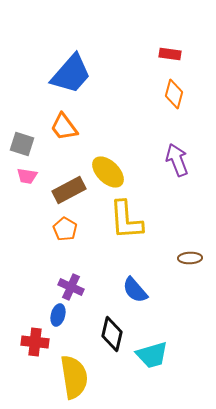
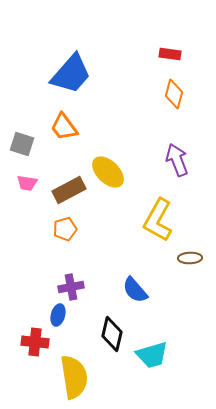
pink trapezoid: moved 7 px down
yellow L-shape: moved 32 px right; rotated 33 degrees clockwise
orange pentagon: rotated 25 degrees clockwise
purple cross: rotated 35 degrees counterclockwise
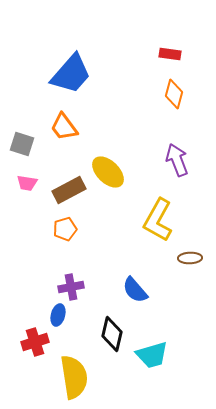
red cross: rotated 24 degrees counterclockwise
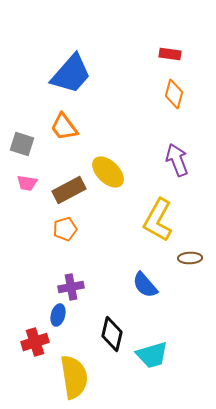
blue semicircle: moved 10 px right, 5 px up
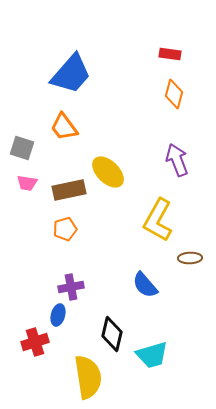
gray square: moved 4 px down
brown rectangle: rotated 16 degrees clockwise
yellow semicircle: moved 14 px right
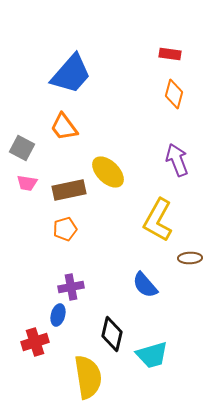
gray square: rotated 10 degrees clockwise
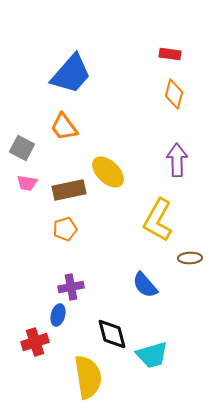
purple arrow: rotated 20 degrees clockwise
black diamond: rotated 28 degrees counterclockwise
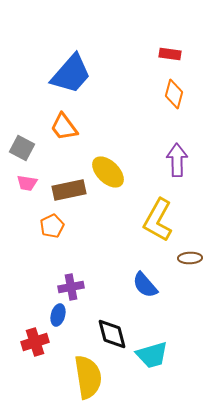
orange pentagon: moved 13 px left, 3 px up; rotated 10 degrees counterclockwise
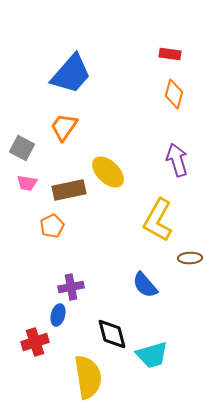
orange trapezoid: rotated 72 degrees clockwise
purple arrow: rotated 16 degrees counterclockwise
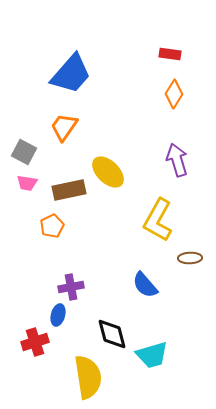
orange diamond: rotated 16 degrees clockwise
gray square: moved 2 px right, 4 px down
